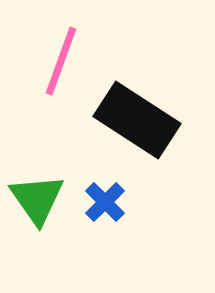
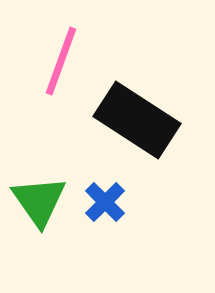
green triangle: moved 2 px right, 2 px down
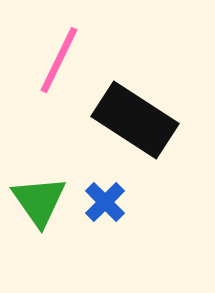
pink line: moved 2 px left, 1 px up; rotated 6 degrees clockwise
black rectangle: moved 2 px left
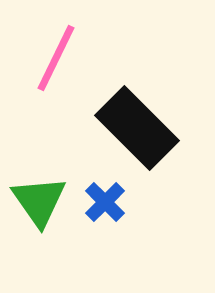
pink line: moved 3 px left, 2 px up
black rectangle: moved 2 px right, 8 px down; rotated 12 degrees clockwise
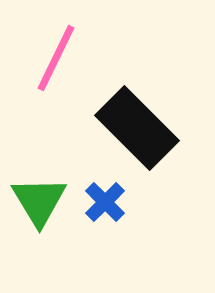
green triangle: rotated 4 degrees clockwise
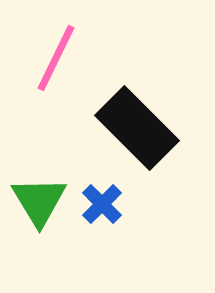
blue cross: moved 3 px left, 2 px down
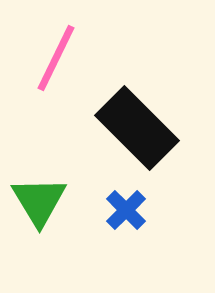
blue cross: moved 24 px right, 6 px down
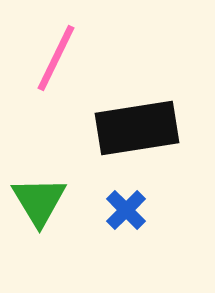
black rectangle: rotated 54 degrees counterclockwise
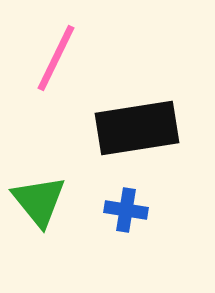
green triangle: rotated 8 degrees counterclockwise
blue cross: rotated 36 degrees counterclockwise
